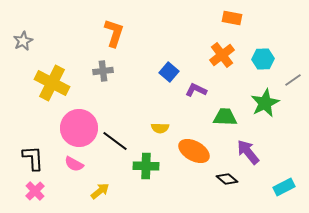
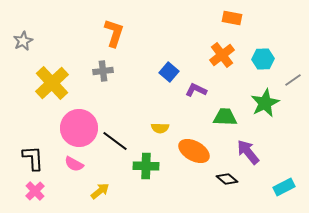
yellow cross: rotated 20 degrees clockwise
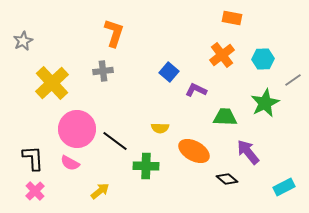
pink circle: moved 2 px left, 1 px down
pink semicircle: moved 4 px left, 1 px up
